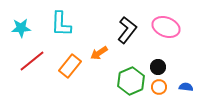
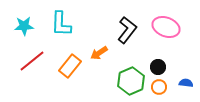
cyan star: moved 3 px right, 2 px up
blue semicircle: moved 4 px up
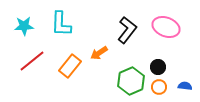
blue semicircle: moved 1 px left, 3 px down
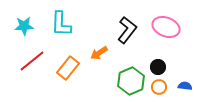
orange rectangle: moved 2 px left, 2 px down
